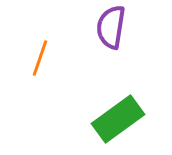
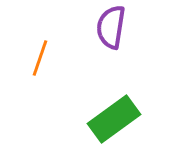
green rectangle: moved 4 px left
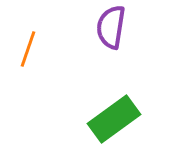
orange line: moved 12 px left, 9 px up
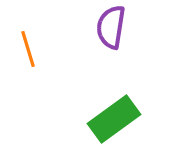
orange line: rotated 36 degrees counterclockwise
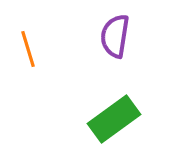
purple semicircle: moved 4 px right, 9 px down
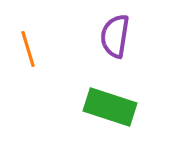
green rectangle: moved 4 px left, 12 px up; rotated 54 degrees clockwise
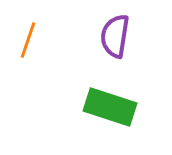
orange line: moved 9 px up; rotated 36 degrees clockwise
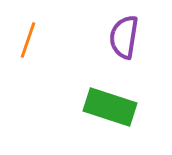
purple semicircle: moved 9 px right, 1 px down
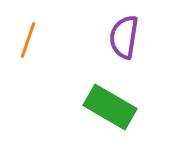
green rectangle: rotated 12 degrees clockwise
